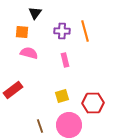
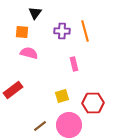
pink rectangle: moved 9 px right, 4 px down
brown line: rotated 72 degrees clockwise
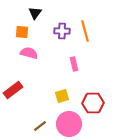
pink circle: moved 1 px up
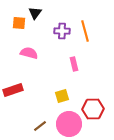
orange square: moved 3 px left, 9 px up
red rectangle: rotated 18 degrees clockwise
red hexagon: moved 6 px down
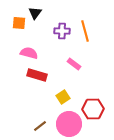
pink rectangle: rotated 40 degrees counterclockwise
red rectangle: moved 24 px right, 15 px up; rotated 36 degrees clockwise
yellow square: moved 1 px right, 1 px down; rotated 16 degrees counterclockwise
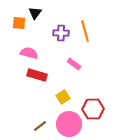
purple cross: moved 1 px left, 2 px down
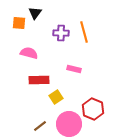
orange line: moved 1 px left, 1 px down
pink rectangle: moved 5 px down; rotated 24 degrees counterclockwise
red rectangle: moved 2 px right, 5 px down; rotated 18 degrees counterclockwise
yellow square: moved 7 px left
red hexagon: rotated 25 degrees clockwise
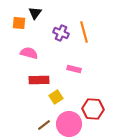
purple cross: rotated 21 degrees clockwise
red hexagon: rotated 20 degrees counterclockwise
brown line: moved 4 px right, 1 px up
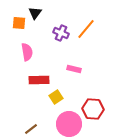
orange line: moved 2 px right, 3 px up; rotated 55 degrees clockwise
pink semicircle: moved 2 px left, 1 px up; rotated 66 degrees clockwise
brown line: moved 13 px left, 4 px down
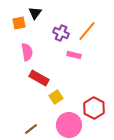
orange square: rotated 16 degrees counterclockwise
orange line: moved 1 px right, 2 px down
pink rectangle: moved 14 px up
red rectangle: moved 2 px up; rotated 30 degrees clockwise
red hexagon: moved 1 px right, 1 px up; rotated 25 degrees clockwise
pink circle: moved 1 px down
